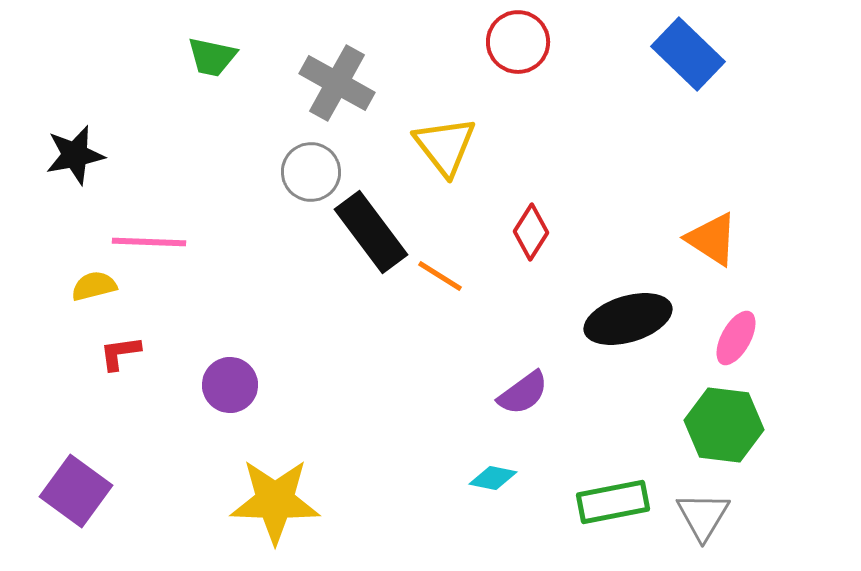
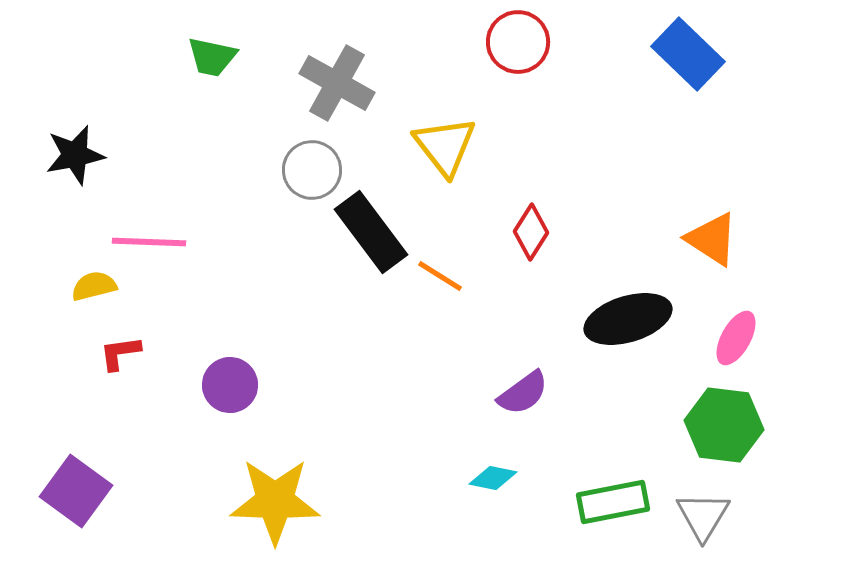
gray circle: moved 1 px right, 2 px up
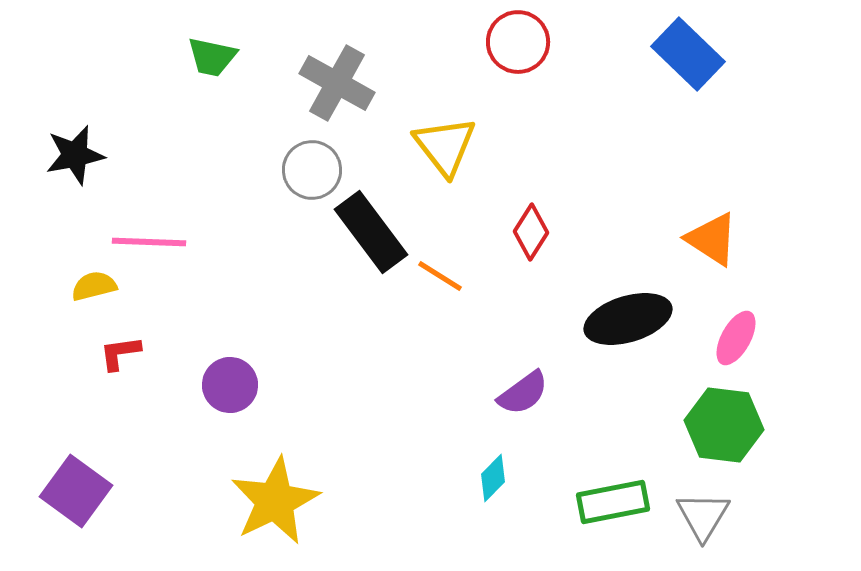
cyan diamond: rotated 57 degrees counterclockwise
yellow star: rotated 28 degrees counterclockwise
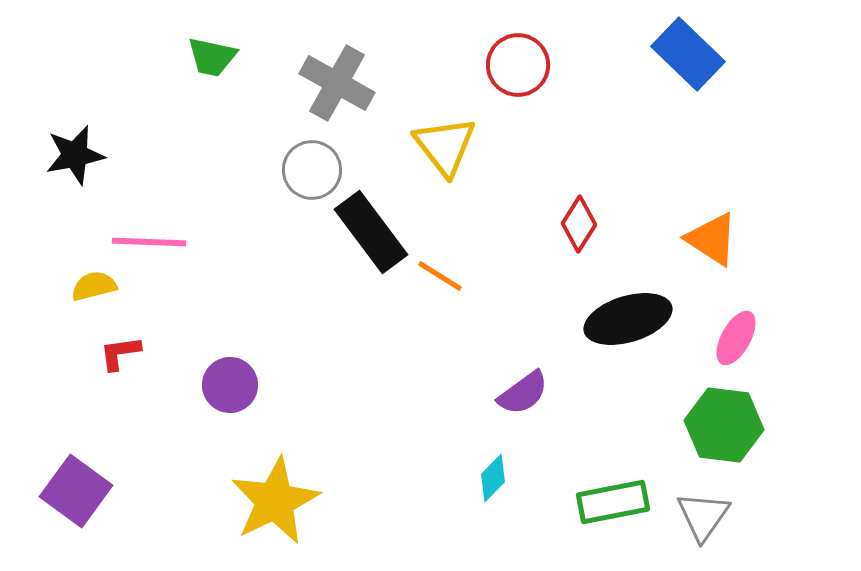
red circle: moved 23 px down
red diamond: moved 48 px right, 8 px up
gray triangle: rotated 4 degrees clockwise
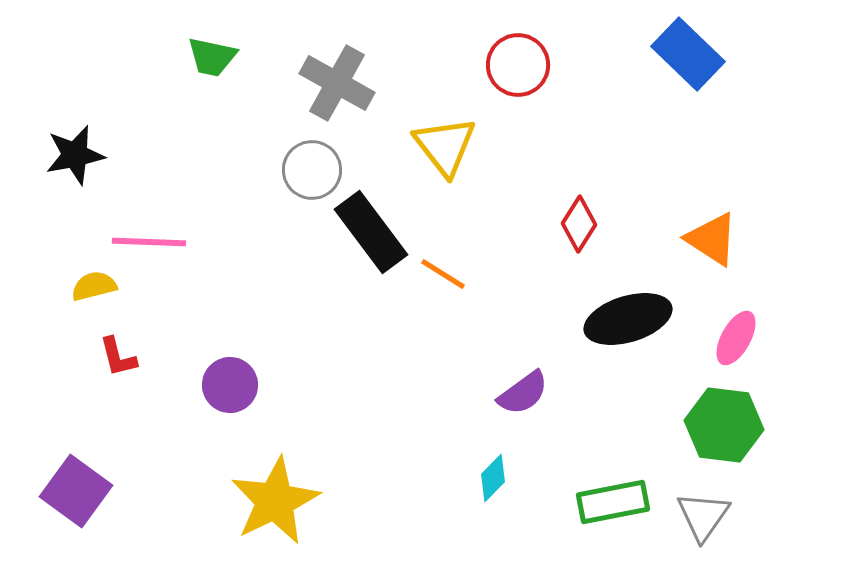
orange line: moved 3 px right, 2 px up
red L-shape: moved 2 px left, 4 px down; rotated 96 degrees counterclockwise
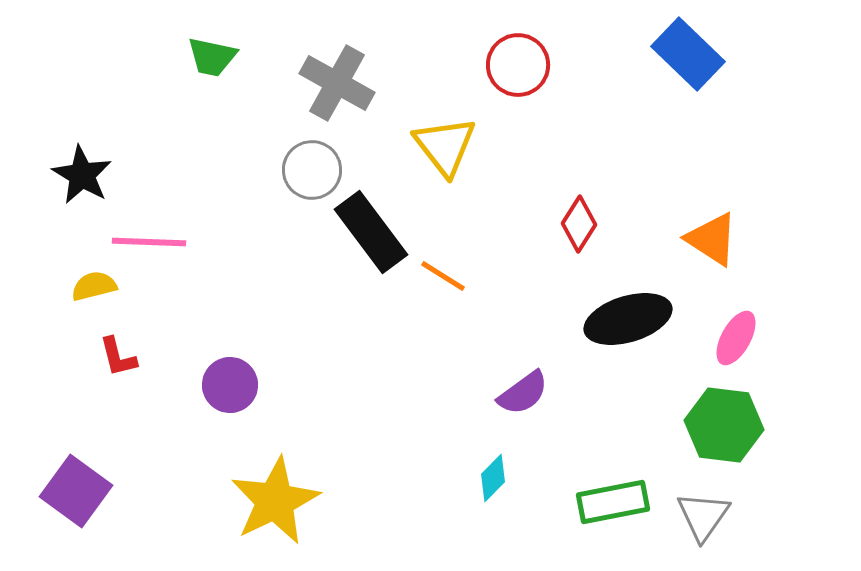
black star: moved 7 px right, 20 px down; rotated 30 degrees counterclockwise
orange line: moved 2 px down
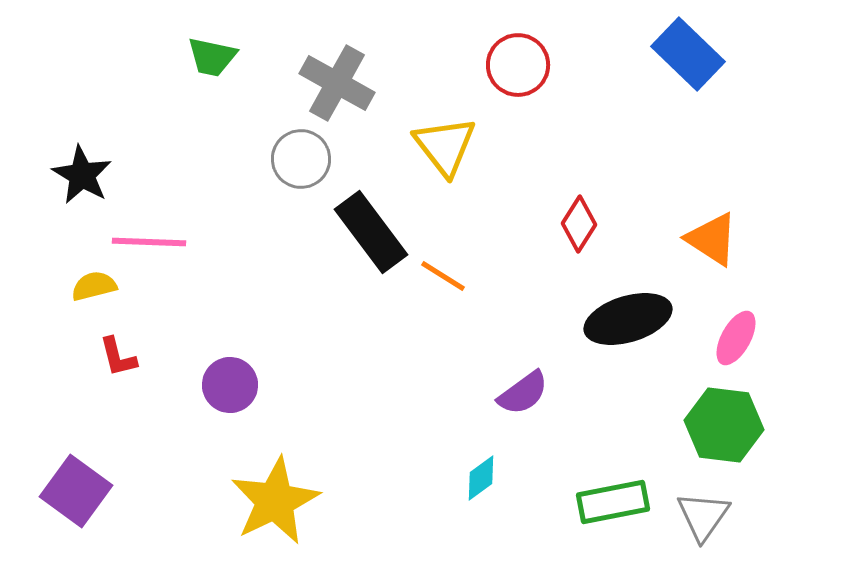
gray circle: moved 11 px left, 11 px up
cyan diamond: moved 12 px left; rotated 9 degrees clockwise
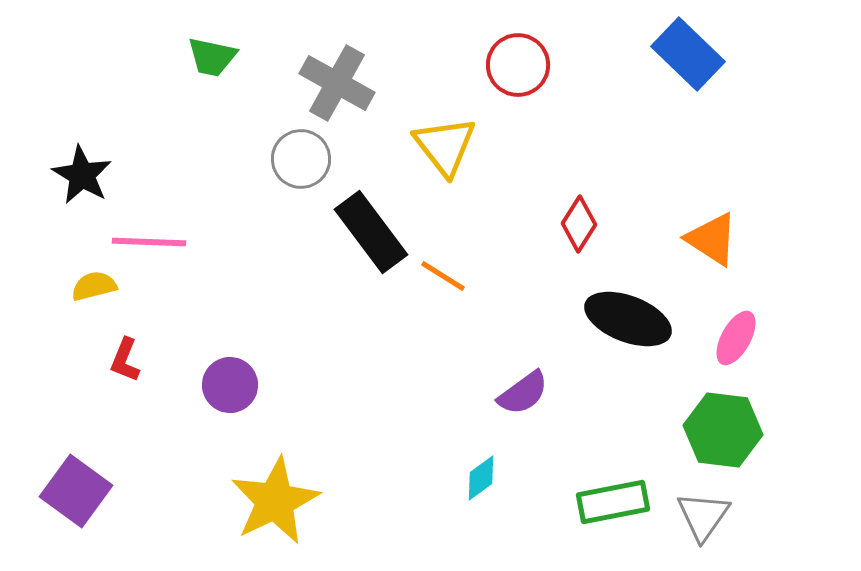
black ellipse: rotated 38 degrees clockwise
red L-shape: moved 7 px right, 3 px down; rotated 36 degrees clockwise
green hexagon: moved 1 px left, 5 px down
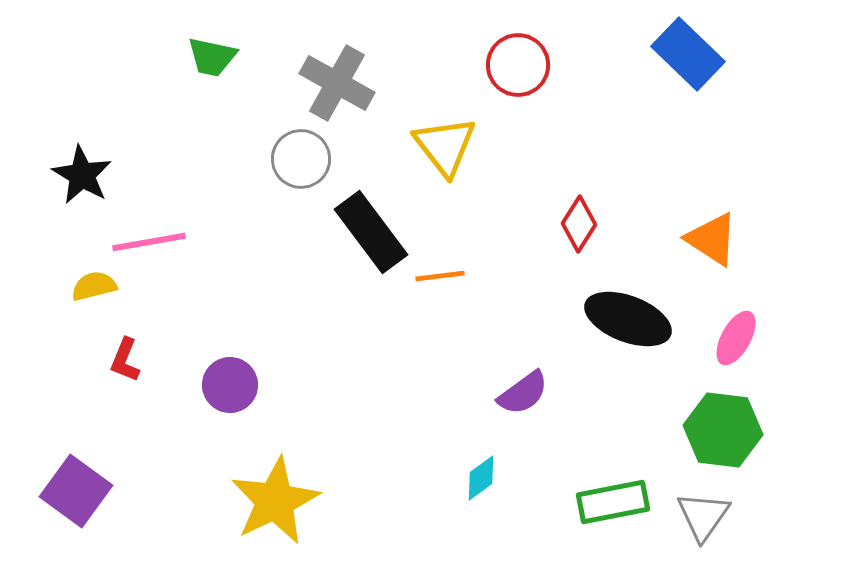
pink line: rotated 12 degrees counterclockwise
orange line: moved 3 px left; rotated 39 degrees counterclockwise
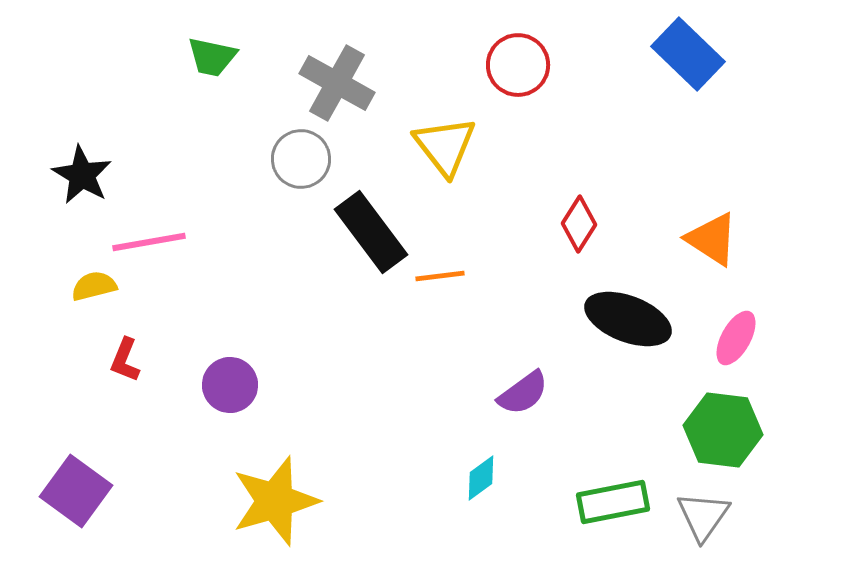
yellow star: rotated 10 degrees clockwise
